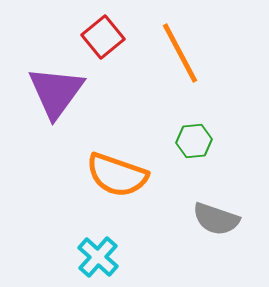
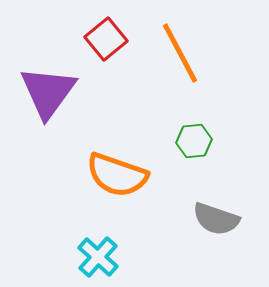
red square: moved 3 px right, 2 px down
purple triangle: moved 8 px left
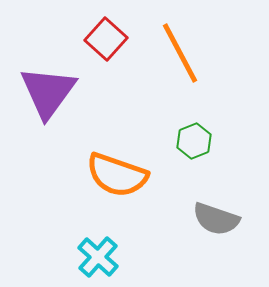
red square: rotated 9 degrees counterclockwise
green hexagon: rotated 16 degrees counterclockwise
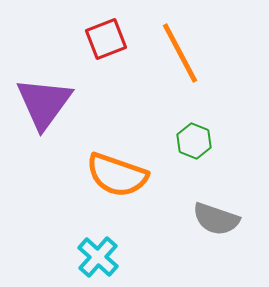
red square: rotated 27 degrees clockwise
purple triangle: moved 4 px left, 11 px down
green hexagon: rotated 16 degrees counterclockwise
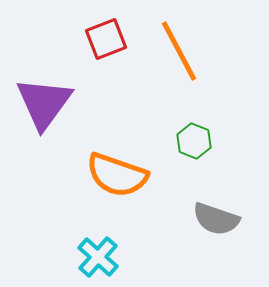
orange line: moved 1 px left, 2 px up
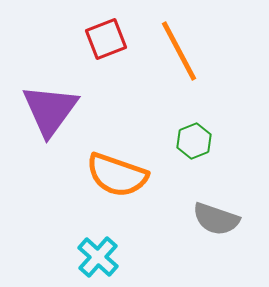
purple triangle: moved 6 px right, 7 px down
green hexagon: rotated 16 degrees clockwise
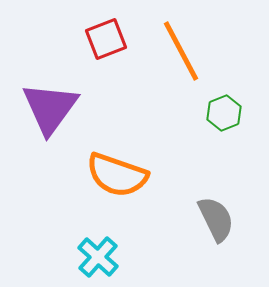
orange line: moved 2 px right
purple triangle: moved 2 px up
green hexagon: moved 30 px right, 28 px up
gray semicircle: rotated 135 degrees counterclockwise
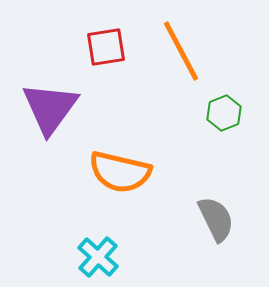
red square: moved 8 px down; rotated 12 degrees clockwise
orange semicircle: moved 3 px right, 3 px up; rotated 6 degrees counterclockwise
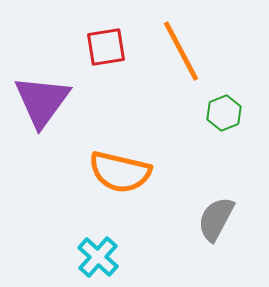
purple triangle: moved 8 px left, 7 px up
gray semicircle: rotated 126 degrees counterclockwise
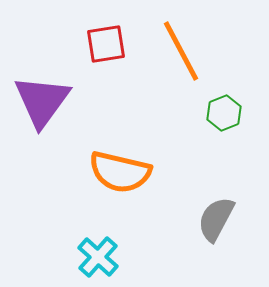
red square: moved 3 px up
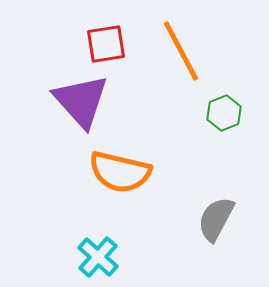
purple triangle: moved 39 px right; rotated 18 degrees counterclockwise
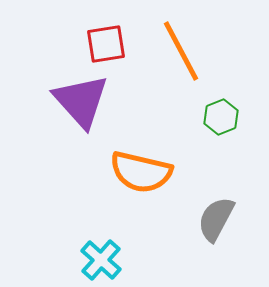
green hexagon: moved 3 px left, 4 px down
orange semicircle: moved 21 px right
cyan cross: moved 3 px right, 3 px down
